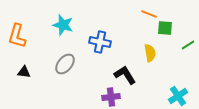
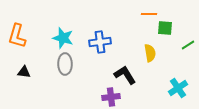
orange line: rotated 21 degrees counterclockwise
cyan star: moved 13 px down
blue cross: rotated 20 degrees counterclockwise
gray ellipse: rotated 40 degrees counterclockwise
cyan cross: moved 8 px up
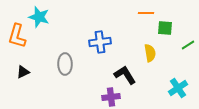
orange line: moved 3 px left, 1 px up
cyan star: moved 24 px left, 21 px up
black triangle: moved 1 px left; rotated 32 degrees counterclockwise
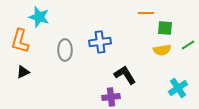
orange L-shape: moved 3 px right, 5 px down
yellow semicircle: moved 12 px right, 3 px up; rotated 90 degrees clockwise
gray ellipse: moved 14 px up
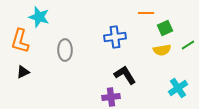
green square: rotated 28 degrees counterclockwise
blue cross: moved 15 px right, 5 px up
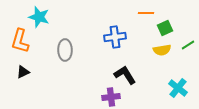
cyan cross: rotated 18 degrees counterclockwise
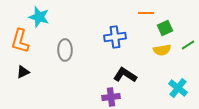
black L-shape: rotated 25 degrees counterclockwise
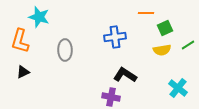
purple cross: rotated 18 degrees clockwise
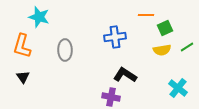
orange line: moved 2 px down
orange L-shape: moved 2 px right, 5 px down
green line: moved 1 px left, 2 px down
black triangle: moved 5 px down; rotated 40 degrees counterclockwise
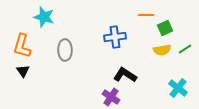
cyan star: moved 5 px right
green line: moved 2 px left, 2 px down
black triangle: moved 6 px up
purple cross: rotated 24 degrees clockwise
